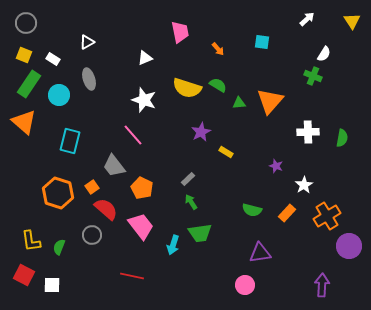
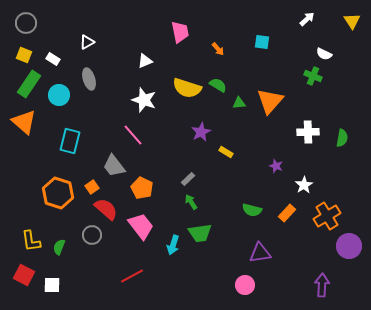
white semicircle at (324, 54): rotated 84 degrees clockwise
white triangle at (145, 58): moved 3 px down
red line at (132, 276): rotated 40 degrees counterclockwise
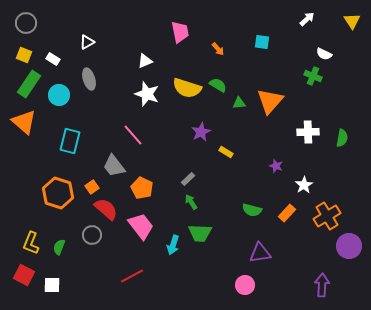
white star at (144, 100): moved 3 px right, 6 px up
green trapezoid at (200, 233): rotated 10 degrees clockwise
yellow L-shape at (31, 241): moved 2 px down; rotated 30 degrees clockwise
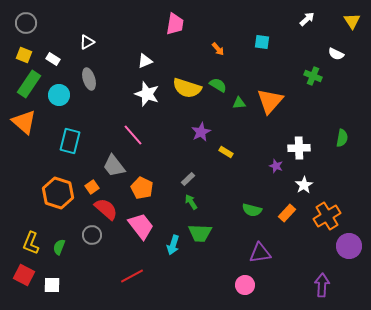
pink trapezoid at (180, 32): moved 5 px left, 8 px up; rotated 20 degrees clockwise
white semicircle at (324, 54): moved 12 px right
white cross at (308, 132): moved 9 px left, 16 px down
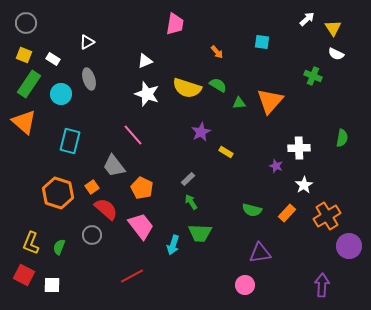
yellow triangle at (352, 21): moved 19 px left, 7 px down
orange arrow at (218, 49): moved 1 px left, 3 px down
cyan circle at (59, 95): moved 2 px right, 1 px up
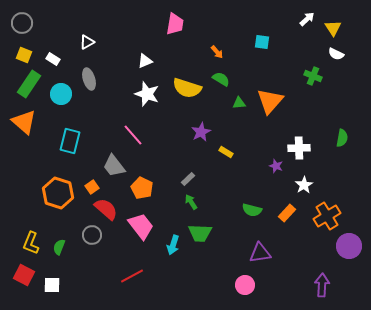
gray circle at (26, 23): moved 4 px left
green semicircle at (218, 85): moved 3 px right, 6 px up
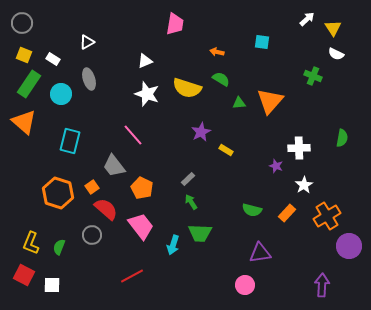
orange arrow at (217, 52): rotated 144 degrees clockwise
yellow rectangle at (226, 152): moved 2 px up
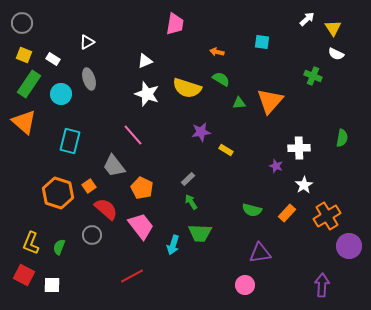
purple star at (201, 132): rotated 18 degrees clockwise
orange square at (92, 187): moved 3 px left, 1 px up
